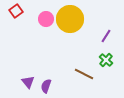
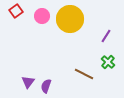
pink circle: moved 4 px left, 3 px up
green cross: moved 2 px right, 2 px down
purple triangle: rotated 16 degrees clockwise
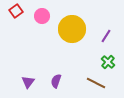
yellow circle: moved 2 px right, 10 px down
brown line: moved 12 px right, 9 px down
purple semicircle: moved 10 px right, 5 px up
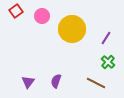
purple line: moved 2 px down
